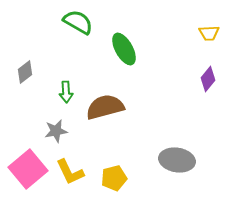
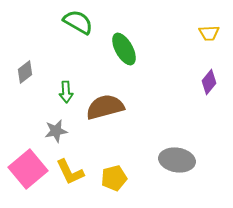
purple diamond: moved 1 px right, 3 px down
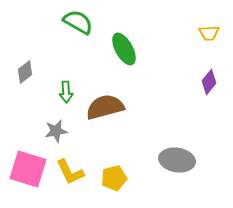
pink square: rotated 33 degrees counterclockwise
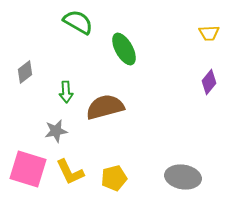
gray ellipse: moved 6 px right, 17 px down
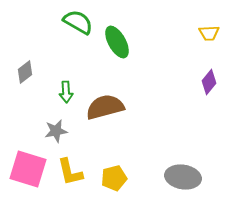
green ellipse: moved 7 px left, 7 px up
yellow L-shape: rotated 12 degrees clockwise
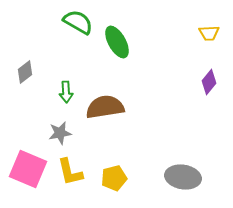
brown semicircle: rotated 6 degrees clockwise
gray star: moved 4 px right, 2 px down
pink square: rotated 6 degrees clockwise
